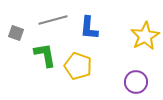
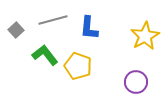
gray square: moved 3 px up; rotated 28 degrees clockwise
green L-shape: rotated 28 degrees counterclockwise
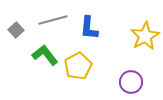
yellow pentagon: rotated 24 degrees clockwise
purple circle: moved 5 px left
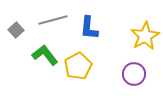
purple circle: moved 3 px right, 8 px up
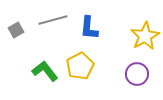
gray square: rotated 14 degrees clockwise
green L-shape: moved 16 px down
yellow pentagon: moved 2 px right
purple circle: moved 3 px right
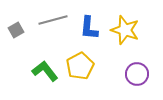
yellow star: moved 20 px left, 6 px up; rotated 24 degrees counterclockwise
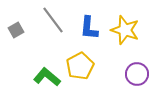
gray line: rotated 68 degrees clockwise
green L-shape: moved 2 px right, 6 px down; rotated 12 degrees counterclockwise
